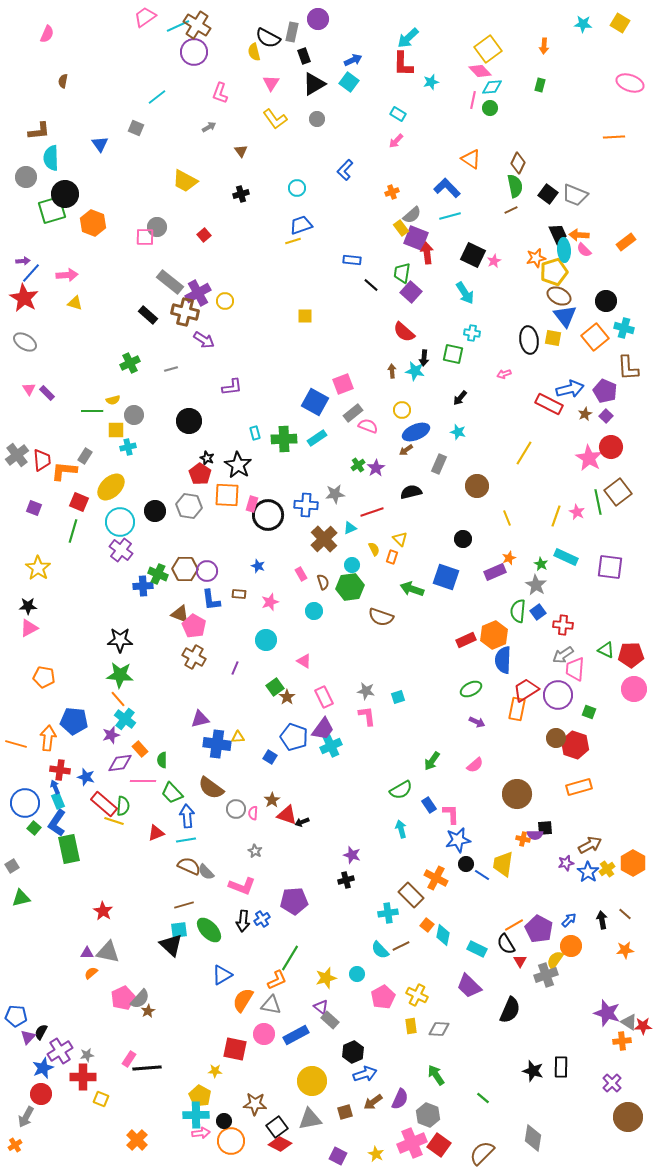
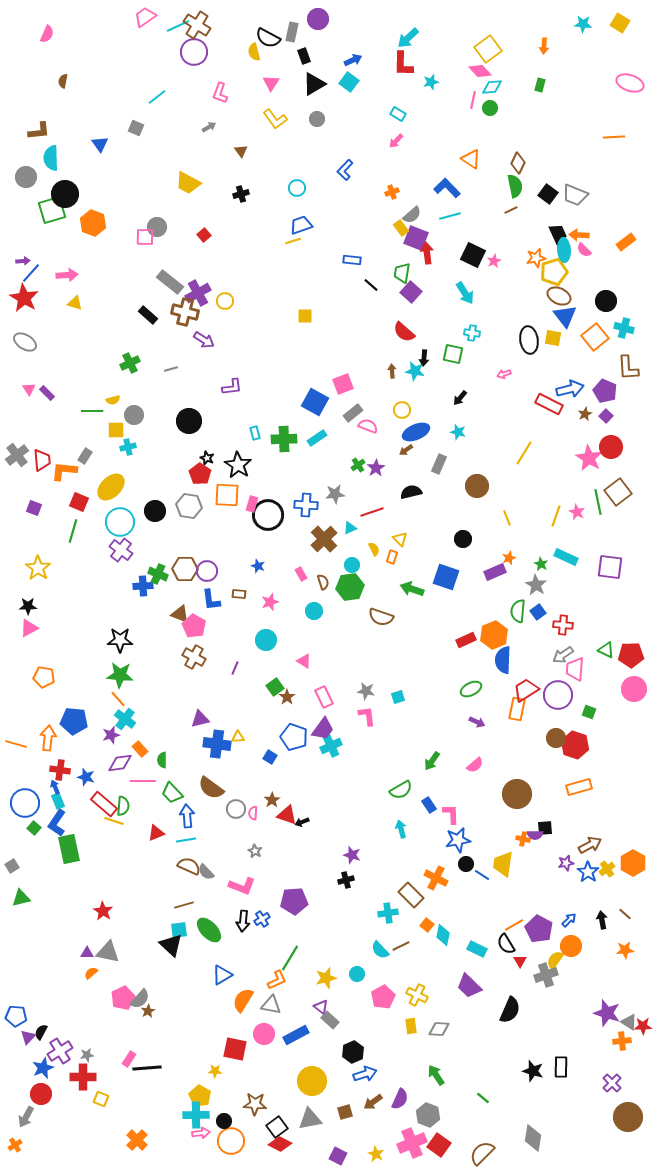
yellow trapezoid at (185, 181): moved 3 px right, 2 px down
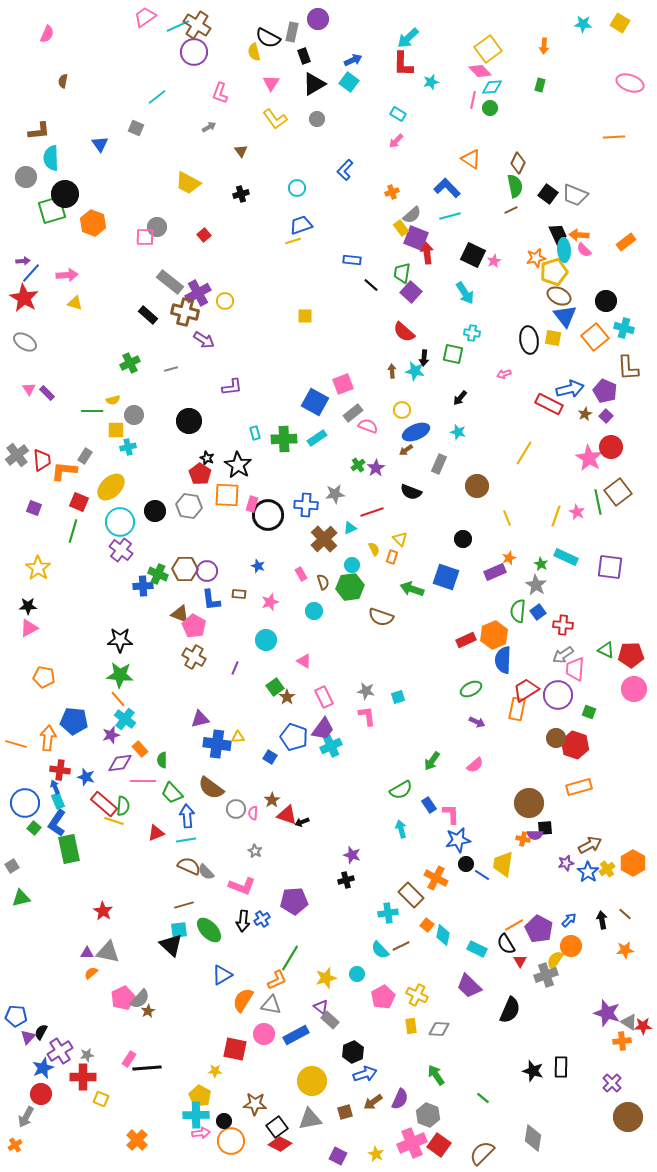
black semicircle at (411, 492): rotated 145 degrees counterclockwise
brown circle at (517, 794): moved 12 px right, 9 px down
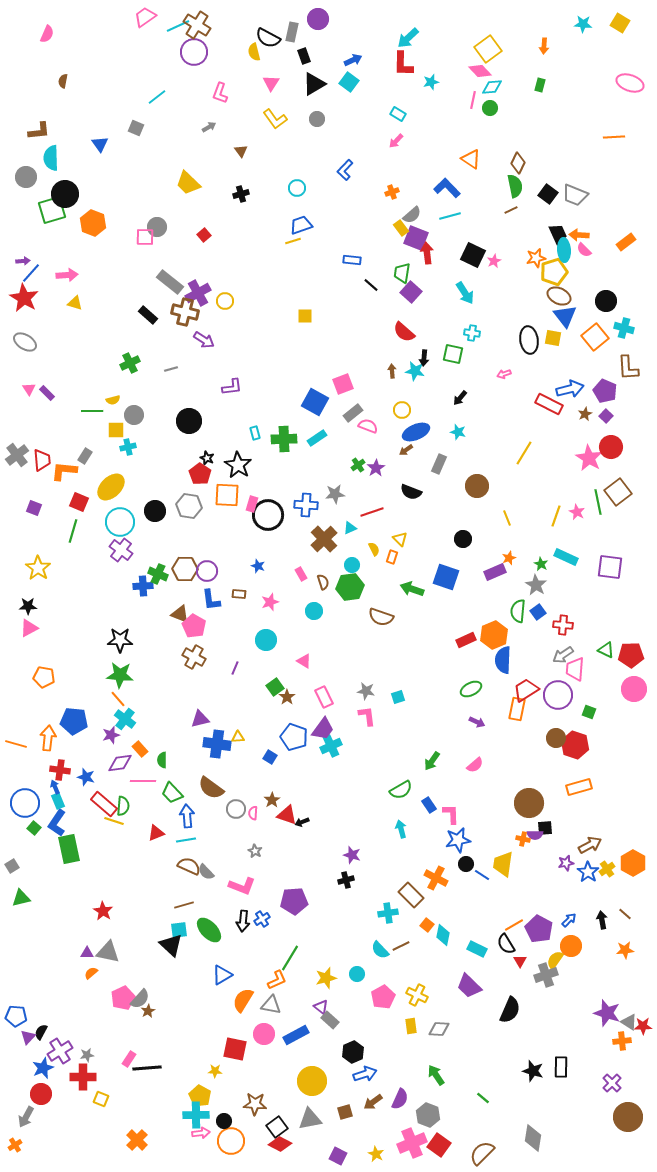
yellow trapezoid at (188, 183): rotated 16 degrees clockwise
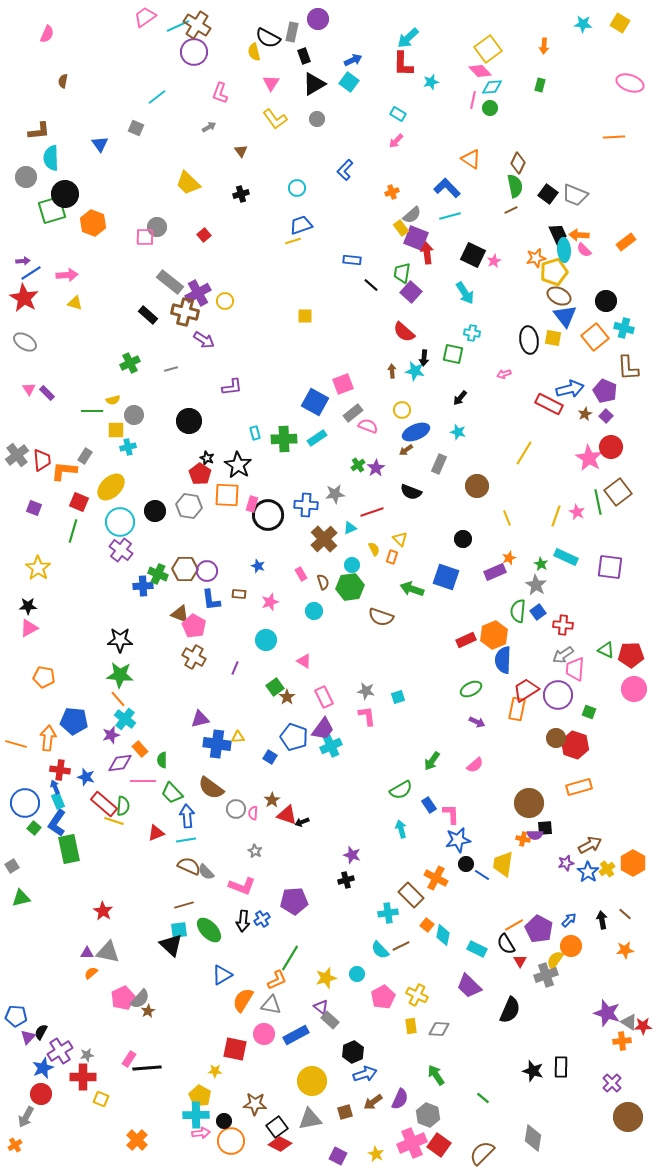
blue line at (31, 273): rotated 15 degrees clockwise
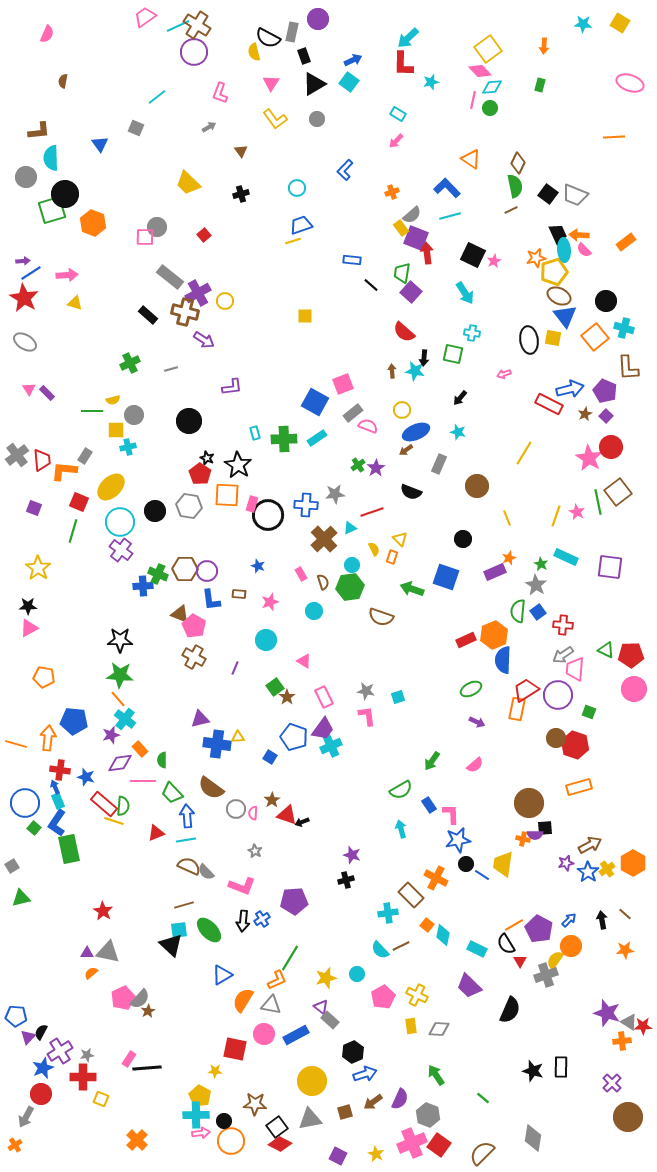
gray rectangle at (170, 282): moved 5 px up
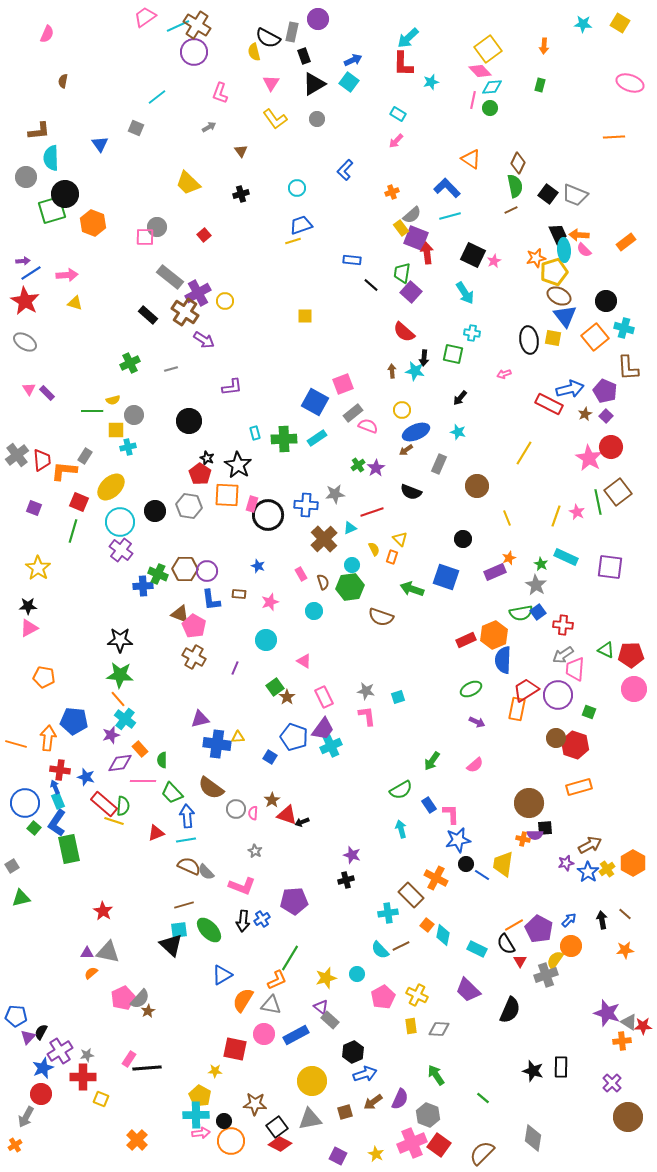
red star at (24, 298): moved 1 px right, 3 px down
brown cross at (185, 312): rotated 20 degrees clockwise
green semicircle at (518, 611): moved 3 px right, 2 px down; rotated 105 degrees counterclockwise
purple trapezoid at (469, 986): moved 1 px left, 4 px down
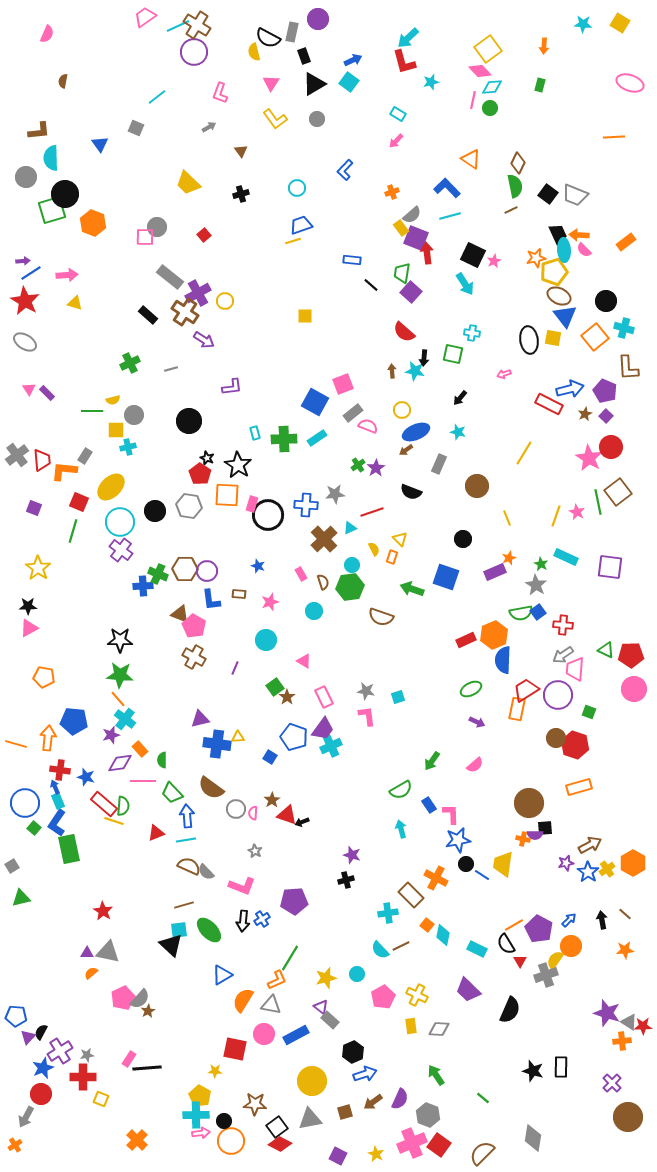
red L-shape at (403, 64): moved 1 px right, 2 px up; rotated 16 degrees counterclockwise
cyan arrow at (465, 293): moved 9 px up
